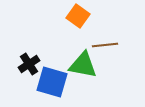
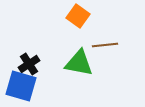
green triangle: moved 4 px left, 2 px up
blue square: moved 31 px left, 4 px down
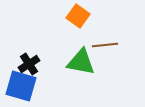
green triangle: moved 2 px right, 1 px up
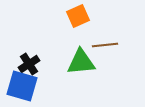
orange square: rotated 30 degrees clockwise
green triangle: rotated 16 degrees counterclockwise
blue square: moved 1 px right
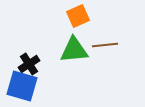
green triangle: moved 7 px left, 12 px up
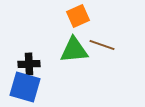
brown line: moved 3 px left; rotated 25 degrees clockwise
black cross: rotated 30 degrees clockwise
blue square: moved 3 px right, 1 px down
